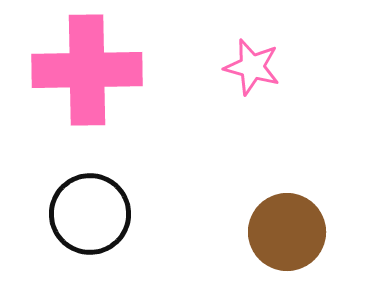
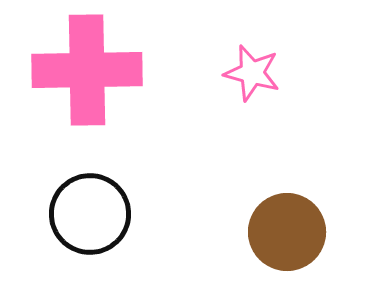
pink star: moved 6 px down
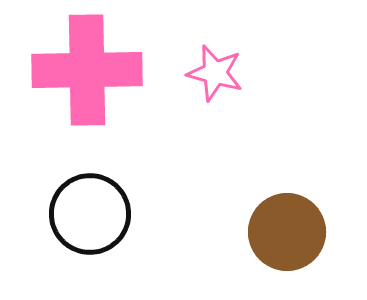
pink star: moved 37 px left
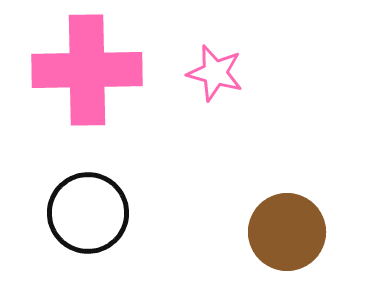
black circle: moved 2 px left, 1 px up
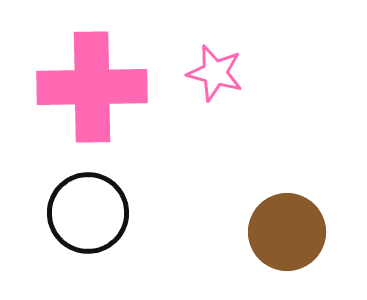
pink cross: moved 5 px right, 17 px down
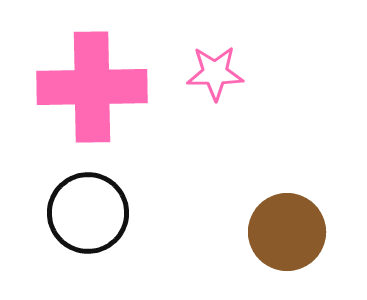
pink star: rotated 16 degrees counterclockwise
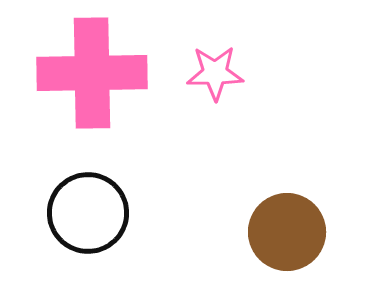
pink cross: moved 14 px up
